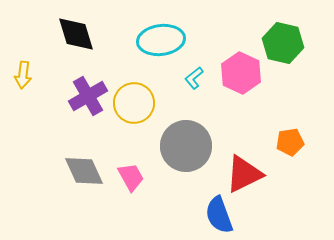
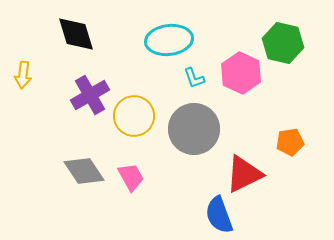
cyan ellipse: moved 8 px right
cyan L-shape: rotated 70 degrees counterclockwise
purple cross: moved 2 px right, 1 px up
yellow circle: moved 13 px down
gray circle: moved 8 px right, 17 px up
gray diamond: rotated 9 degrees counterclockwise
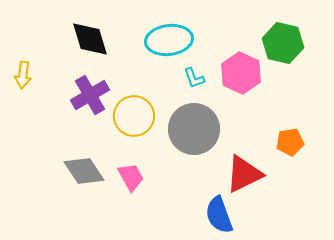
black diamond: moved 14 px right, 5 px down
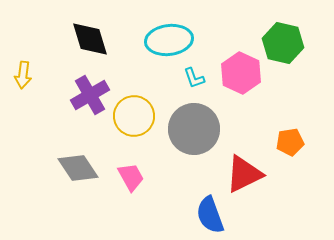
gray diamond: moved 6 px left, 3 px up
blue semicircle: moved 9 px left
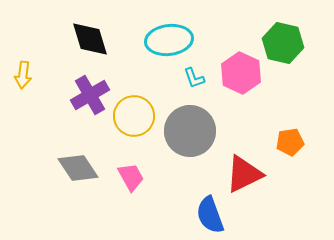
gray circle: moved 4 px left, 2 px down
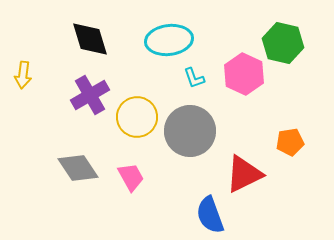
pink hexagon: moved 3 px right, 1 px down
yellow circle: moved 3 px right, 1 px down
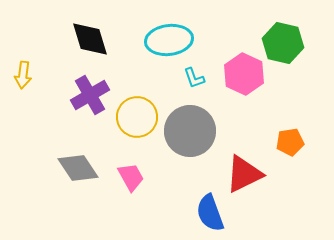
blue semicircle: moved 2 px up
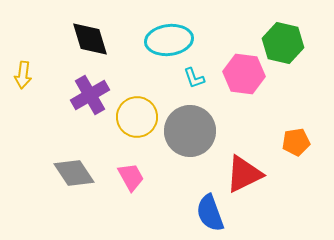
pink hexagon: rotated 18 degrees counterclockwise
orange pentagon: moved 6 px right
gray diamond: moved 4 px left, 5 px down
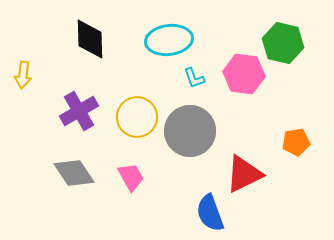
black diamond: rotated 15 degrees clockwise
purple cross: moved 11 px left, 16 px down
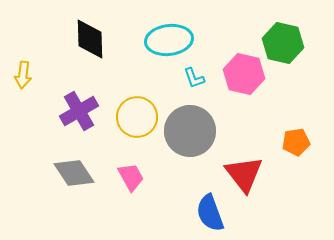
pink hexagon: rotated 6 degrees clockwise
red triangle: rotated 42 degrees counterclockwise
